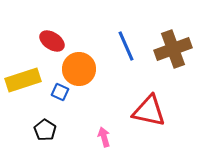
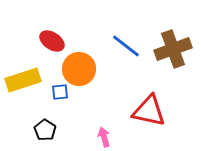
blue line: rotated 28 degrees counterclockwise
blue square: rotated 30 degrees counterclockwise
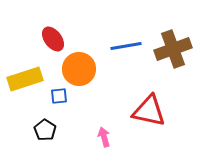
red ellipse: moved 1 px right, 2 px up; rotated 20 degrees clockwise
blue line: rotated 48 degrees counterclockwise
yellow rectangle: moved 2 px right, 1 px up
blue square: moved 1 px left, 4 px down
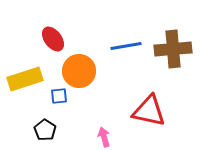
brown cross: rotated 15 degrees clockwise
orange circle: moved 2 px down
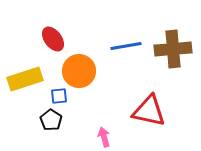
black pentagon: moved 6 px right, 10 px up
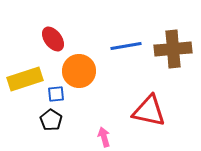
blue square: moved 3 px left, 2 px up
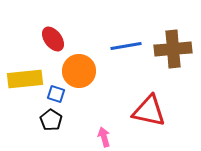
yellow rectangle: rotated 12 degrees clockwise
blue square: rotated 24 degrees clockwise
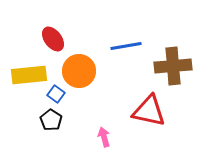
brown cross: moved 17 px down
yellow rectangle: moved 4 px right, 4 px up
blue square: rotated 18 degrees clockwise
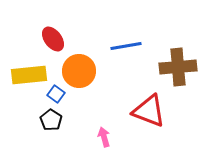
brown cross: moved 5 px right, 1 px down
red triangle: rotated 9 degrees clockwise
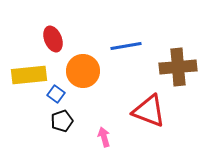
red ellipse: rotated 15 degrees clockwise
orange circle: moved 4 px right
black pentagon: moved 11 px right, 1 px down; rotated 20 degrees clockwise
